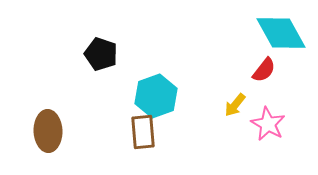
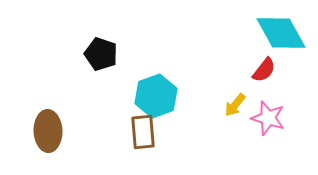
pink star: moved 6 px up; rotated 12 degrees counterclockwise
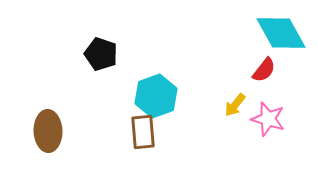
pink star: moved 1 px down
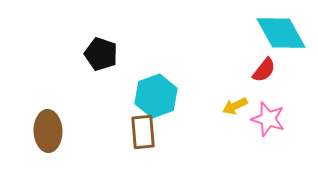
yellow arrow: moved 1 px down; rotated 25 degrees clockwise
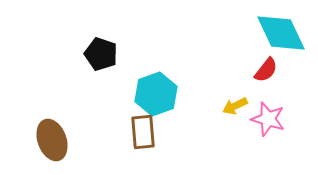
cyan diamond: rotated 4 degrees clockwise
red semicircle: moved 2 px right
cyan hexagon: moved 2 px up
brown ellipse: moved 4 px right, 9 px down; rotated 18 degrees counterclockwise
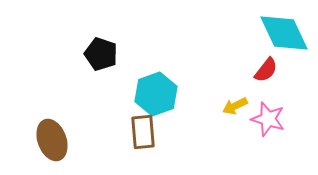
cyan diamond: moved 3 px right
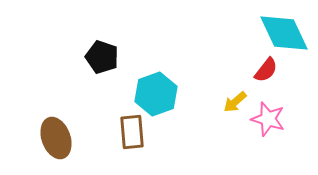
black pentagon: moved 1 px right, 3 px down
yellow arrow: moved 4 px up; rotated 15 degrees counterclockwise
brown rectangle: moved 11 px left
brown ellipse: moved 4 px right, 2 px up
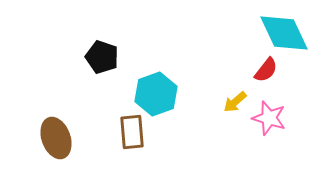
pink star: moved 1 px right, 1 px up
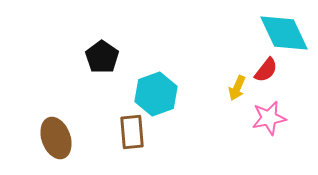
black pentagon: rotated 16 degrees clockwise
yellow arrow: moved 2 px right, 14 px up; rotated 25 degrees counterclockwise
pink star: rotated 28 degrees counterclockwise
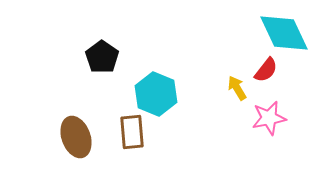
yellow arrow: rotated 125 degrees clockwise
cyan hexagon: rotated 18 degrees counterclockwise
brown ellipse: moved 20 px right, 1 px up
